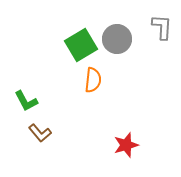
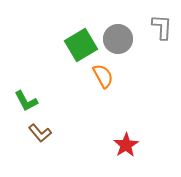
gray circle: moved 1 px right
orange semicircle: moved 10 px right, 4 px up; rotated 35 degrees counterclockwise
red star: rotated 15 degrees counterclockwise
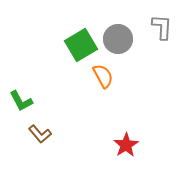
green L-shape: moved 5 px left
brown L-shape: moved 1 px down
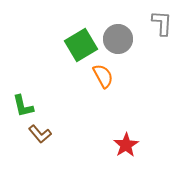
gray L-shape: moved 4 px up
green L-shape: moved 2 px right, 5 px down; rotated 15 degrees clockwise
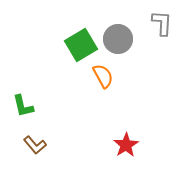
brown L-shape: moved 5 px left, 11 px down
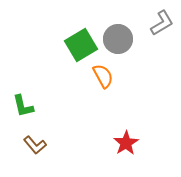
gray L-shape: rotated 56 degrees clockwise
red star: moved 2 px up
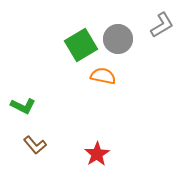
gray L-shape: moved 2 px down
orange semicircle: rotated 50 degrees counterclockwise
green L-shape: rotated 50 degrees counterclockwise
red star: moved 29 px left, 11 px down
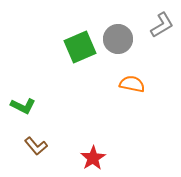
green square: moved 1 px left, 2 px down; rotated 8 degrees clockwise
orange semicircle: moved 29 px right, 8 px down
brown L-shape: moved 1 px right, 1 px down
red star: moved 4 px left, 4 px down
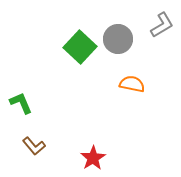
green square: rotated 24 degrees counterclockwise
green L-shape: moved 2 px left, 3 px up; rotated 140 degrees counterclockwise
brown L-shape: moved 2 px left
